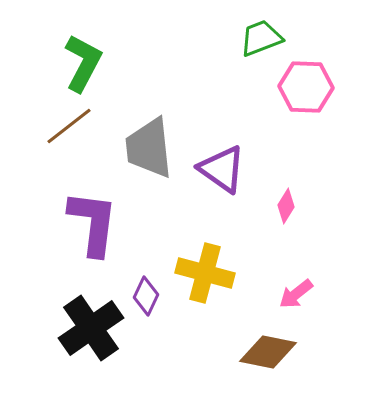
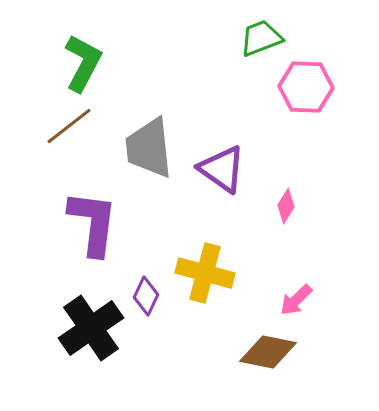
pink arrow: moved 6 px down; rotated 6 degrees counterclockwise
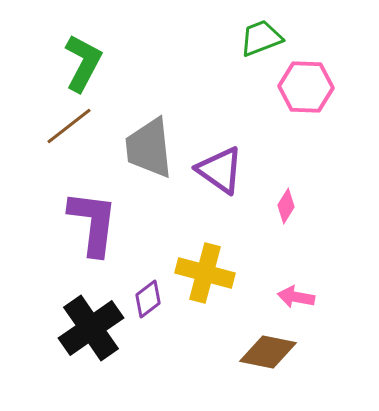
purple triangle: moved 2 px left, 1 px down
purple diamond: moved 2 px right, 3 px down; rotated 27 degrees clockwise
pink arrow: moved 3 px up; rotated 54 degrees clockwise
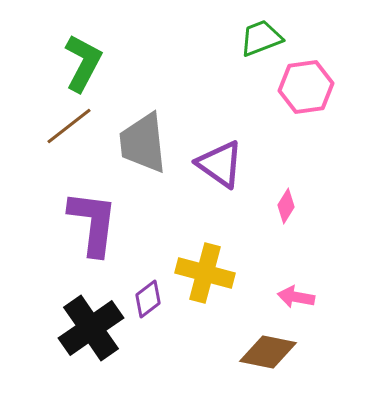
pink hexagon: rotated 10 degrees counterclockwise
gray trapezoid: moved 6 px left, 5 px up
purple triangle: moved 6 px up
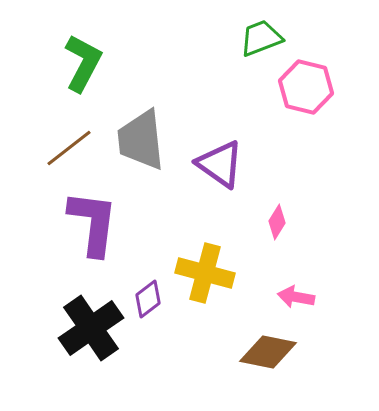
pink hexagon: rotated 22 degrees clockwise
brown line: moved 22 px down
gray trapezoid: moved 2 px left, 3 px up
pink diamond: moved 9 px left, 16 px down
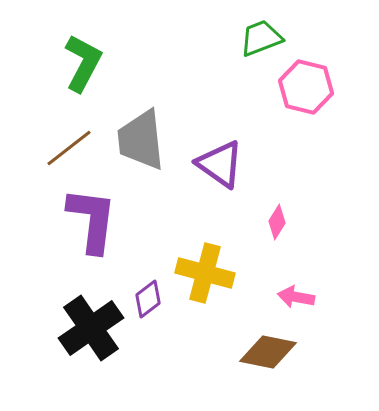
purple L-shape: moved 1 px left, 3 px up
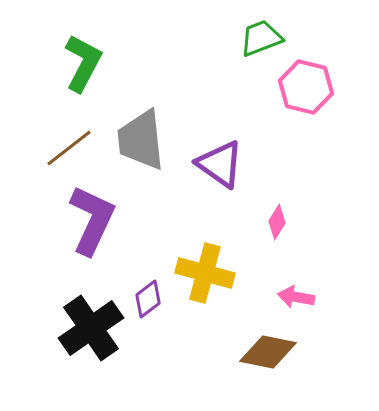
purple L-shape: rotated 18 degrees clockwise
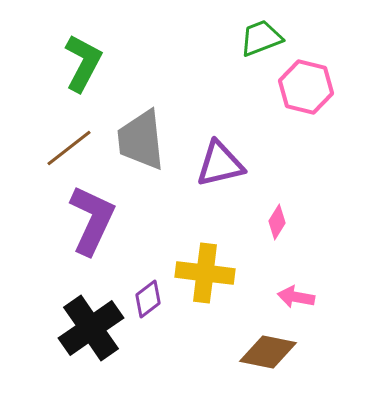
purple triangle: rotated 48 degrees counterclockwise
yellow cross: rotated 8 degrees counterclockwise
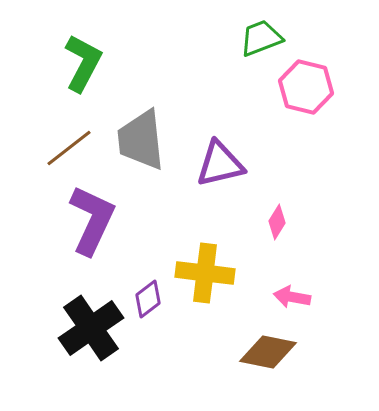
pink arrow: moved 4 px left
